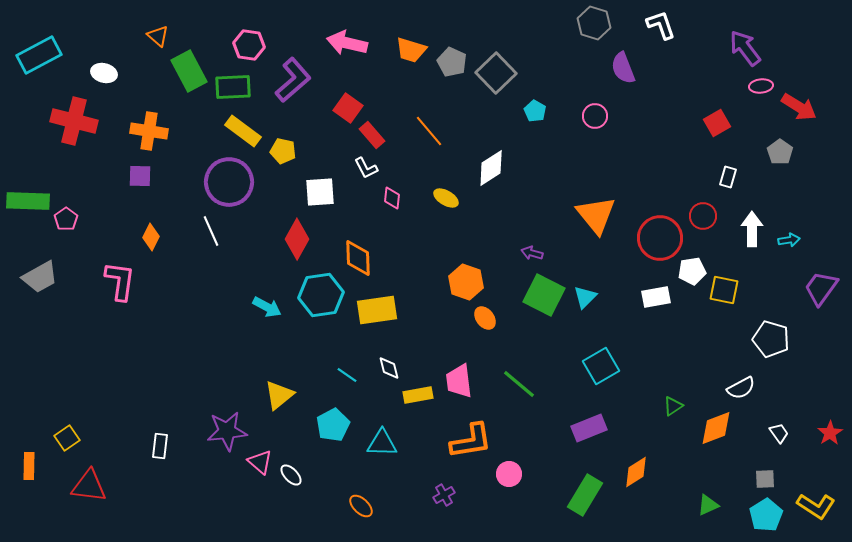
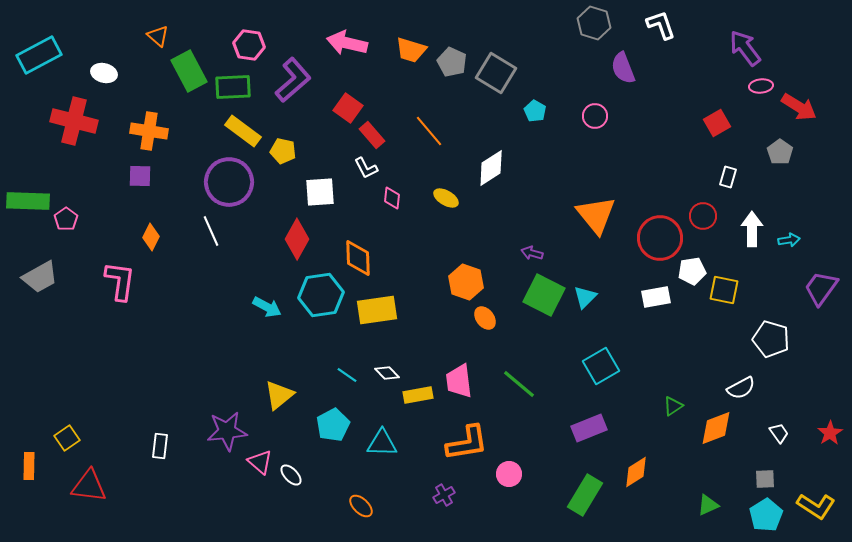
gray square at (496, 73): rotated 15 degrees counterclockwise
white diamond at (389, 368): moved 2 px left, 5 px down; rotated 30 degrees counterclockwise
orange L-shape at (471, 441): moved 4 px left, 2 px down
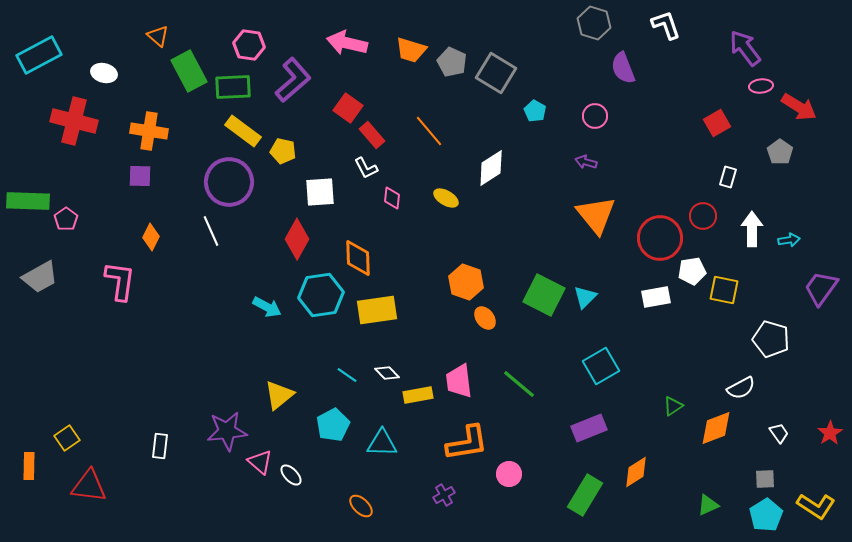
white L-shape at (661, 25): moved 5 px right
purple arrow at (532, 253): moved 54 px right, 91 px up
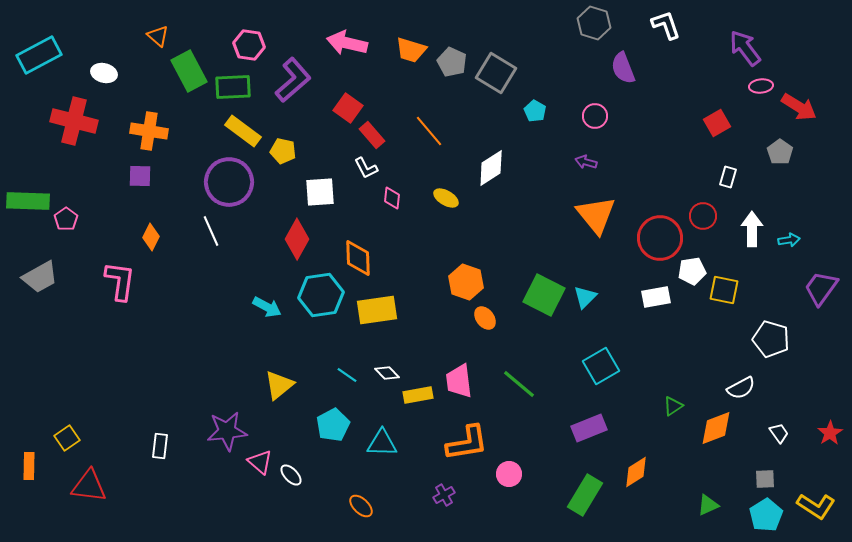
yellow triangle at (279, 395): moved 10 px up
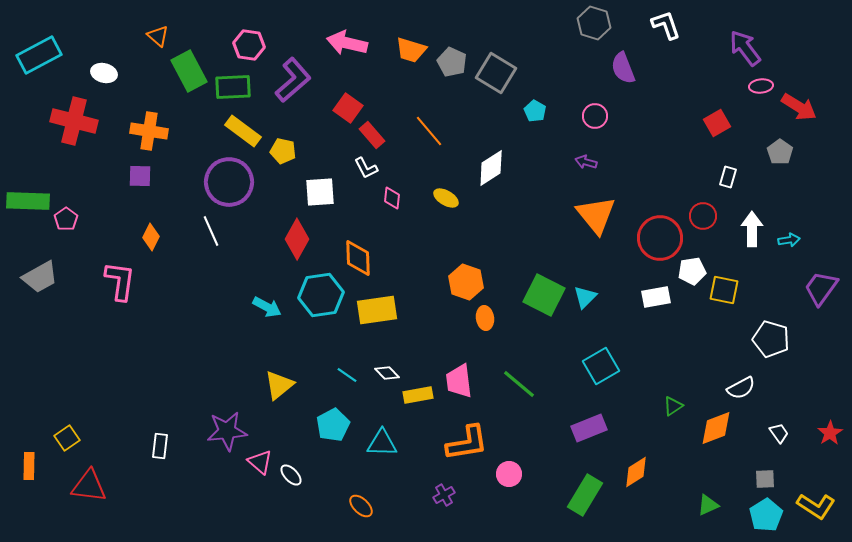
orange ellipse at (485, 318): rotated 30 degrees clockwise
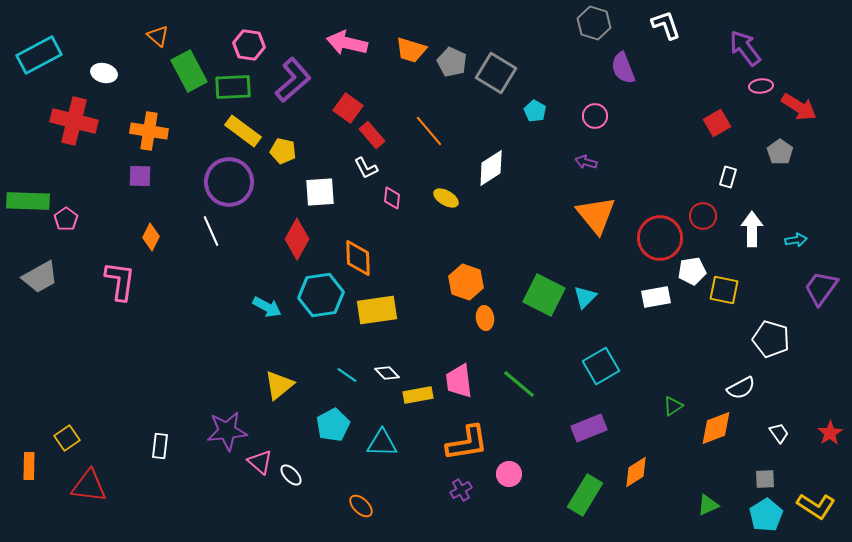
cyan arrow at (789, 240): moved 7 px right
purple cross at (444, 495): moved 17 px right, 5 px up
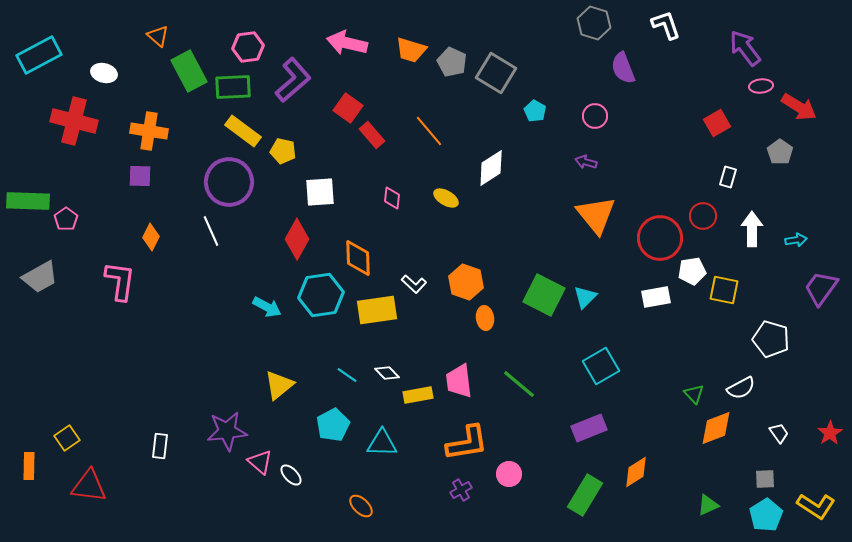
pink hexagon at (249, 45): moved 1 px left, 2 px down; rotated 16 degrees counterclockwise
white L-shape at (366, 168): moved 48 px right, 116 px down; rotated 20 degrees counterclockwise
green triangle at (673, 406): moved 21 px right, 12 px up; rotated 40 degrees counterclockwise
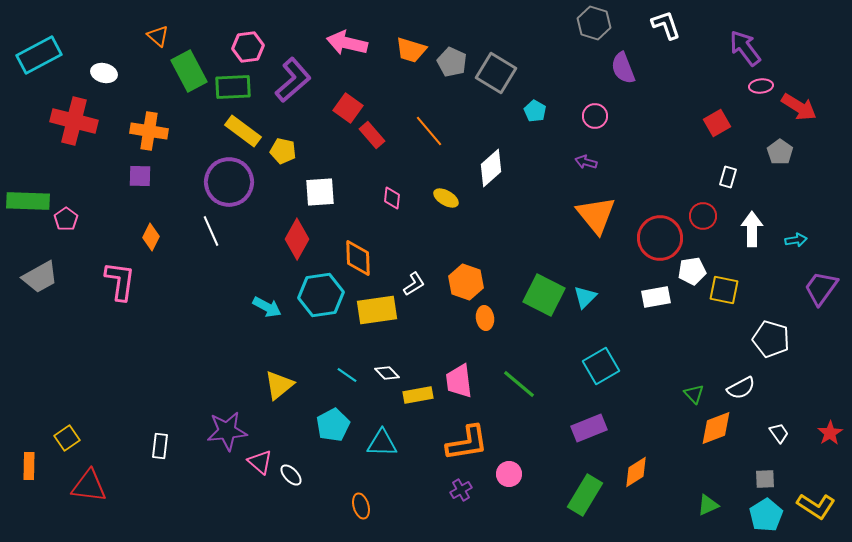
white diamond at (491, 168): rotated 9 degrees counterclockwise
white L-shape at (414, 284): rotated 75 degrees counterclockwise
orange ellipse at (361, 506): rotated 30 degrees clockwise
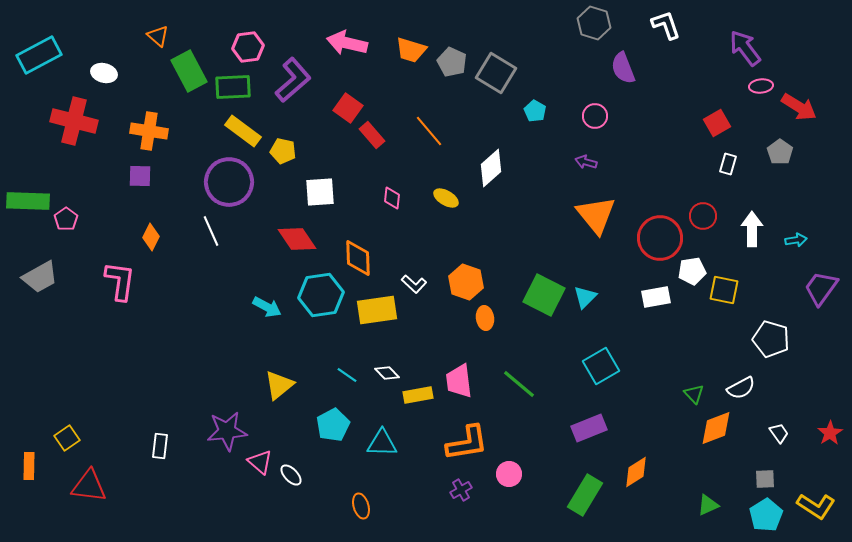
white rectangle at (728, 177): moved 13 px up
red diamond at (297, 239): rotated 63 degrees counterclockwise
white L-shape at (414, 284): rotated 75 degrees clockwise
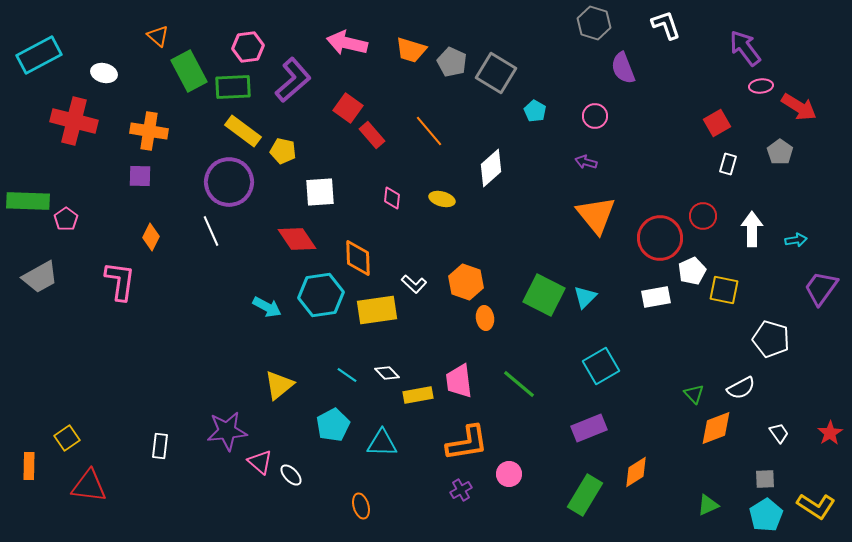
yellow ellipse at (446, 198): moved 4 px left, 1 px down; rotated 15 degrees counterclockwise
white pentagon at (692, 271): rotated 16 degrees counterclockwise
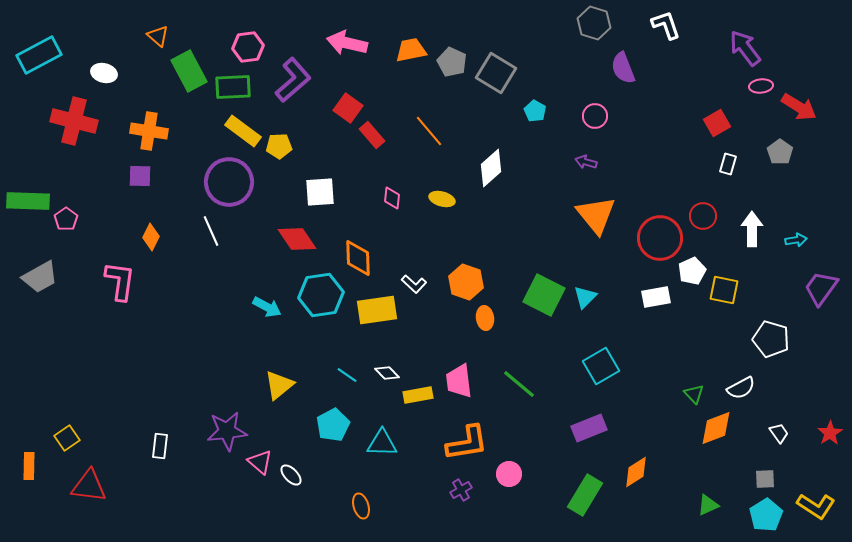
orange trapezoid at (411, 50): rotated 152 degrees clockwise
yellow pentagon at (283, 151): moved 4 px left, 5 px up; rotated 15 degrees counterclockwise
